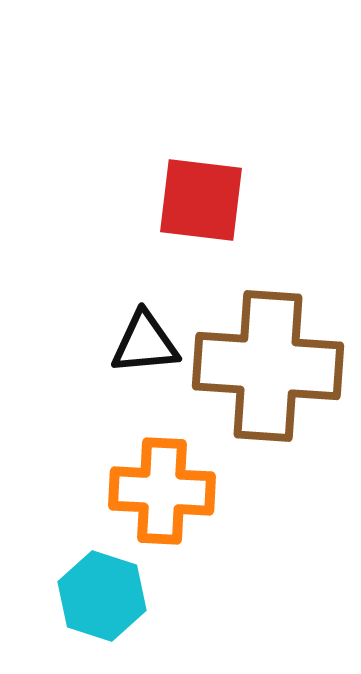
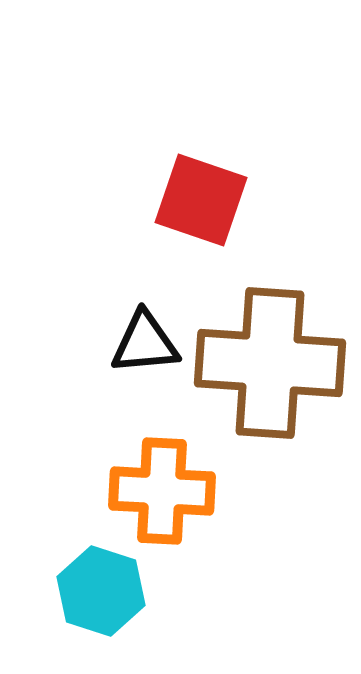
red square: rotated 12 degrees clockwise
brown cross: moved 2 px right, 3 px up
cyan hexagon: moved 1 px left, 5 px up
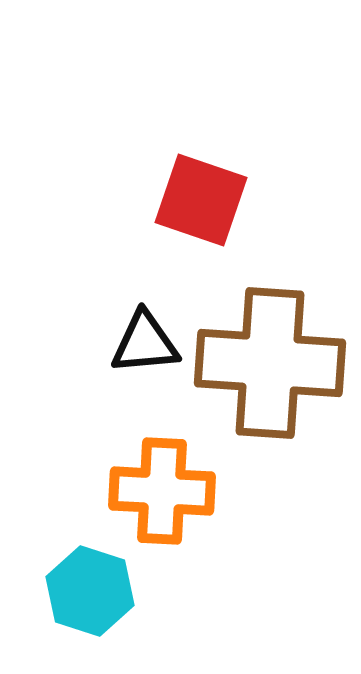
cyan hexagon: moved 11 px left
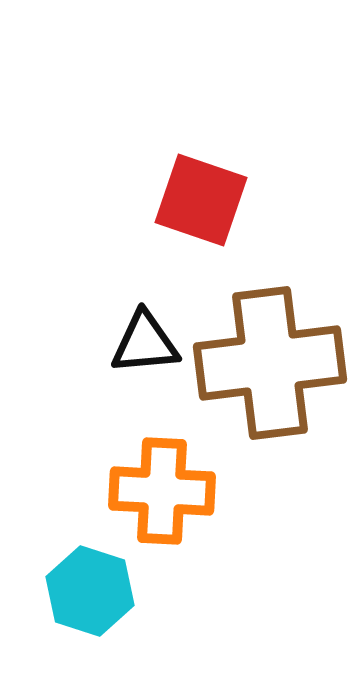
brown cross: rotated 11 degrees counterclockwise
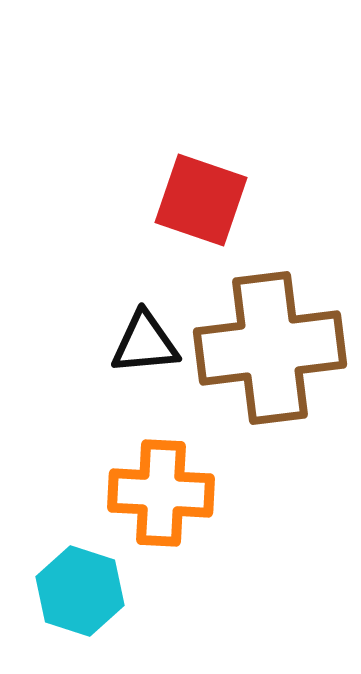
brown cross: moved 15 px up
orange cross: moved 1 px left, 2 px down
cyan hexagon: moved 10 px left
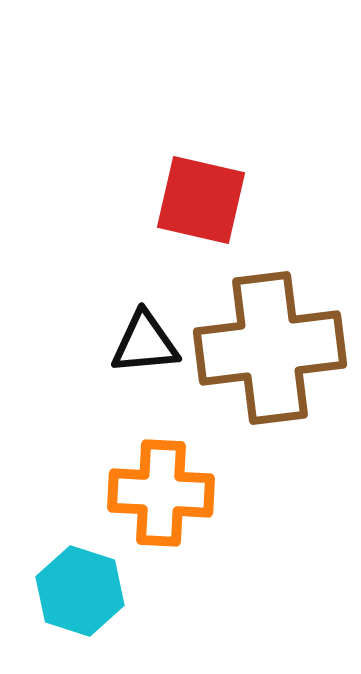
red square: rotated 6 degrees counterclockwise
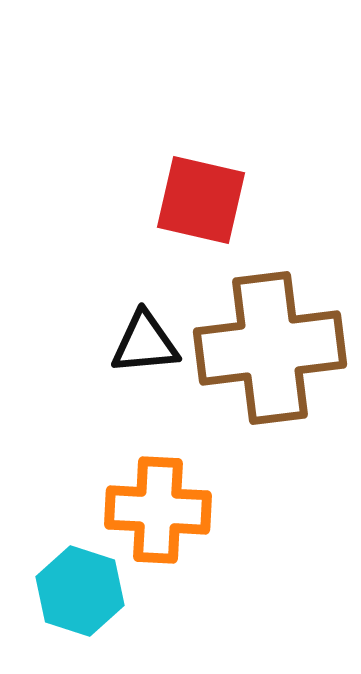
orange cross: moved 3 px left, 17 px down
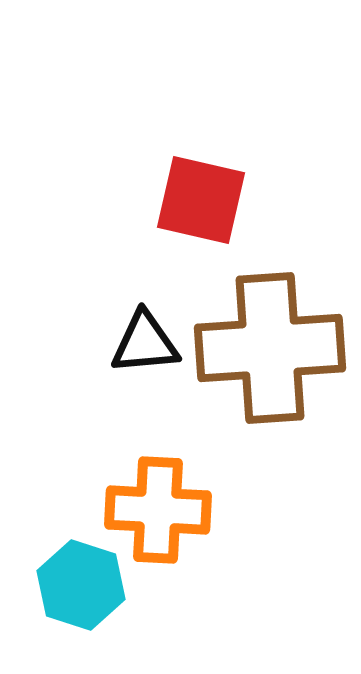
brown cross: rotated 3 degrees clockwise
cyan hexagon: moved 1 px right, 6 px up
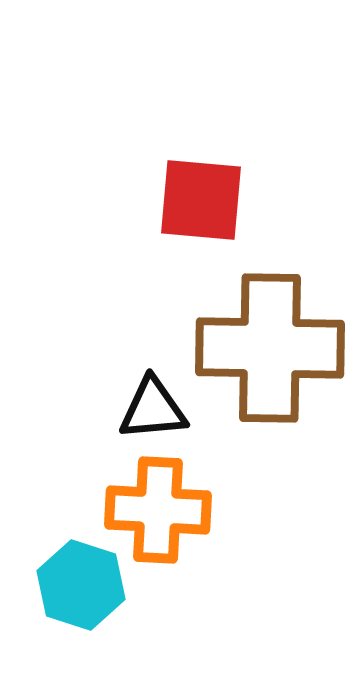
red square: rotated 8 degrees counterclockwise
black triangle: moved 8 px right, 66 px down
brown cross: rotated 5 degrees clockwise
